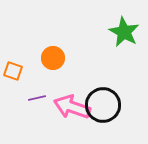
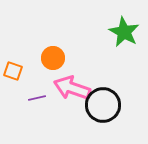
pink arrow: moved 19 px up
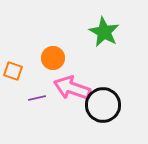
green star: moved 20 px left
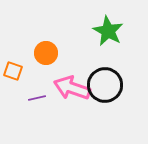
green star: moved 4 px right, 1 px up
orange circle: moved 7 px left, 5 px up
black circle: moved 2 px right, 20 px up
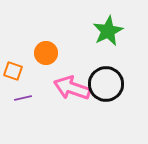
green star: rotated 16 degrees clockwise
black circle: moved 1 px right, 1 px up
purple line: moved 14 px left
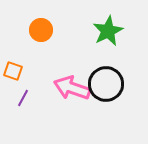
orange circle: moved 5 px left, 23 px up
purple line: rotated 48 degrees counterclockwise
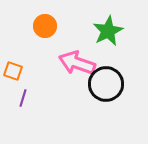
orange circle: moved 4 px right, 4 px up
pink arrow: moved 5 px right, 25 px up
purple line: rotated 12 degrees counterclockwise
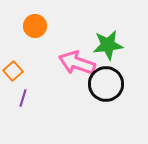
orange circle: moved 10 px left
green star: moved 14 px down; rotated 20 degrees clockwise
orange square: rotated 30 degrees clockwise
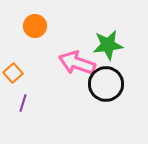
orange square: moved 2 px down
purple line: moved 5 px down
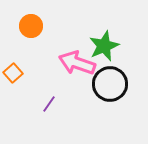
orange circle: moved 4 px left
green star: moved 4 px left, 1 px down; rotated 16 degrees counterclockwise
black circle: moved 4 px right
purple line: moved 26 px right, 1 px down; rotated 18 degrees clockwise
